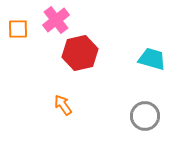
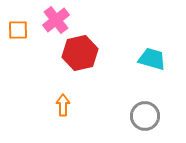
orange square: moved 1 px down
orange arrow: rotated 35 degrees clockwise
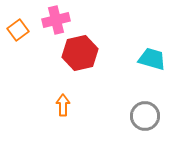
pink cross: rotated 24 degrees clockwise
orange square: rotated 35 degrees counterclockwise
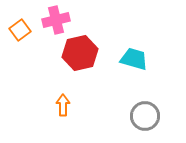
orange square: moved 2 px right
cyan trapezoid: moved 18 px left
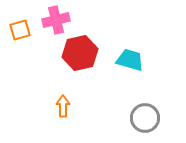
orange square: rotated 20 degrees clockwise
cyan trapezoid: moved 4 px left, 1 px down
orange arrow: moved 1 px down
gray circle: moved 2 px down
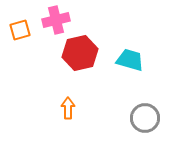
orange arrow: moved 5 px right, 2 px down
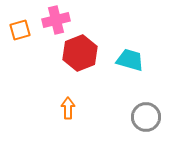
red hexagon: rotated 8 degrees counterclockwise
gray circle: moved 1 px right, 1 px up
